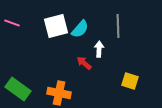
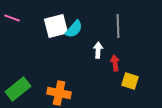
pink line: moved 5 px up
cyan semicircle: moved 6 px left
white arrow: moved 1 px left, 1 px down
red arrow: moved 31 px right; rotated 42 degrees clockwise
green rectangle: rotated 75 degrees counterclockwise
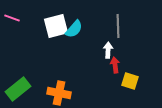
white arrow: moved 10 px right
red arrow: moved 2 px down
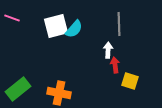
gray line: moved 1 px right, 2 px up
